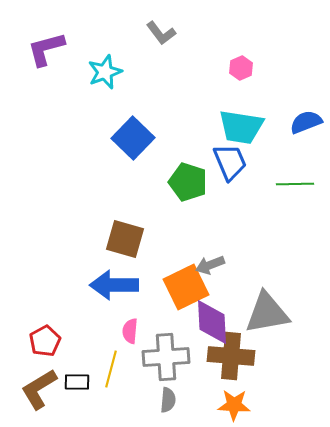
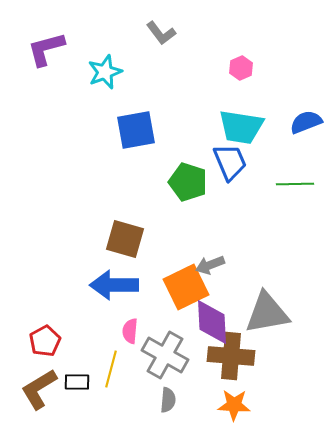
blue square: moved 3 px right, 8 px up; rotated 36 degrees clockwise
gray cross: moved 1 px left, 2 px up; rotated 33 degrees clockwise
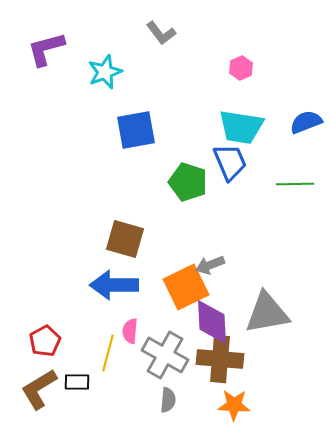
brown cross: moved 11 px left, 3 px down
yellow line: moved 3 px left, 16 px up
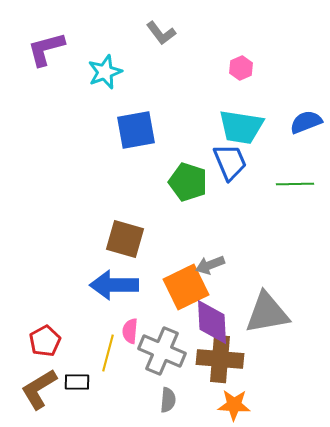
gray cross: moved 3 px left, 4 px up; rotated 6 degrees counterclockwise
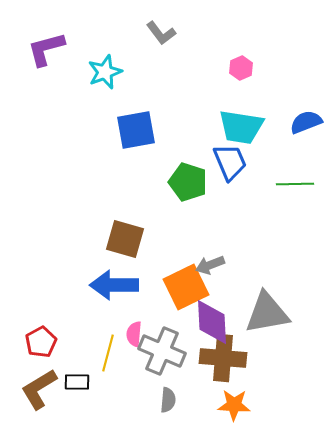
pink semicircle: moved 4 px right, 3 px down
red pentagon: moved 4 px left, 1 px down
brown cross: moved 3 px right, 1 px up
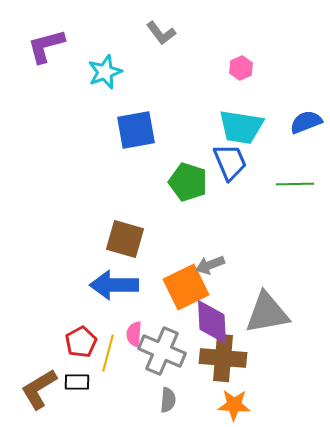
purple L-shape: moved 3 px up
red pentagon: moved 40 px right
